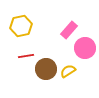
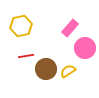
pink rectangle: moved 1 px right, 2 px up
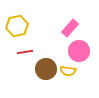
yellow hexagon: moved 4 px left
pink circle: moved 6 px left, 3 px down
red line: moved 1 px left, 4 px up
yellow semicircle: rotated 140 degrees counterclockwise
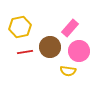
yellow hexagon: moved 3 px right, 1 px down
brown circle: moved 4 px right, 22 px up
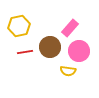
yellow hexagon: moved 1 px left, 1 px up
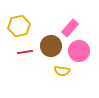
brown circle: moved 1 px right, 1 px up
yellow semicircle: moved 6 px left
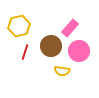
red line: rotated 63 degrees counterclockwise
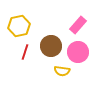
pink rectangle: moved 8 px right, 3 px up
pink circle: moved 1 px left, 1 px down
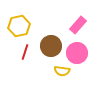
pink circle: moved 1 px left, 1 px down
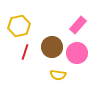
brown circle: moved 1 px right, 1 px down
yellow semicircle: moved 4 px left, 4 px down
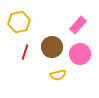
yellow hexagon: moved 4 px up
pink circle: moved 3 px right, 1 px down
yellow semicircle: rotated 21 degrees counterclockwise
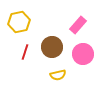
pink circle: moved 3 px right
